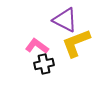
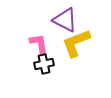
pink L-shape: moved 2 px right, 2 px up; rotated 45 degrees clockwise
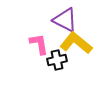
yellow L-shape: rotated 60 degrees clockwise
black cross: moved 13 px right, 4 px up
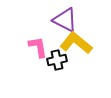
pink L-shape: moved 1 px left, 3 px down
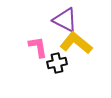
black cross: moved 3 px down
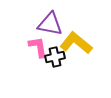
purple triangle: moved 15 px left, 4 px down; rotated 16 degrees counterclockwise
black cross: moved 2 px left, 6 px up
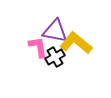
purple triangle: moved 5 px right, 7 px down
black cross: rotated 18 degrees counterclockwise
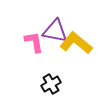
pink L-shape: moved 4 px left, 5 px up
black cross: moved 4 px left, 27 px down
